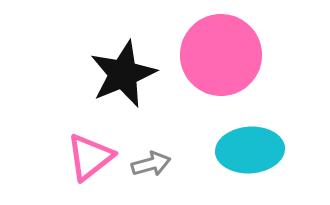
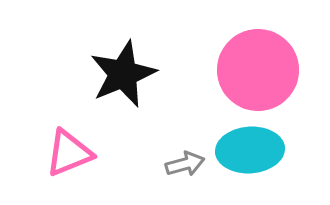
pink circle: moved 37 px right, 15 px down
pink triangle: moved 21 px left, 4 px up; rotated 16 degrees clockwise
gray arrow: moved 34 px right
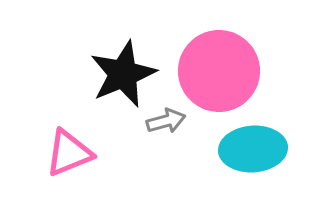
pink circle: moved 39 px left, 1 px down
cyan ellipse: moved 3 px right, 1 px up
gray arrow: moved 19 px left, 43 px up
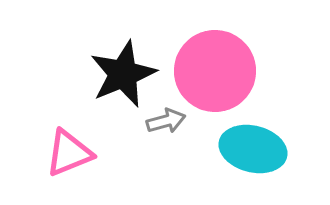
pink circle: moved 4 px left
cyan ellipse: rotated 18 degrees clockwise
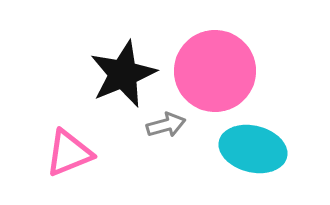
gray arrow: moved 4 px down
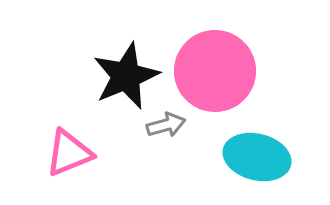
black star: moved 3 px right, 2 px down
cyan ellipse: moved 4 px right, 8 px down
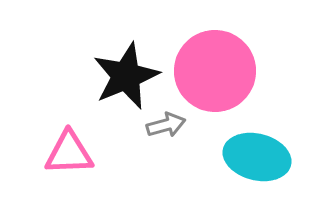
pink triangle: rotated 20 degrees clockwise
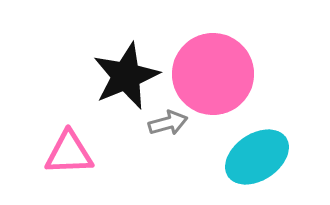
pink circle: moved 2 px left, 3 px down
gray arrow: moved 2 px right, 2 px up
cyan ellipse: rotated 48 degrees counterclockwise
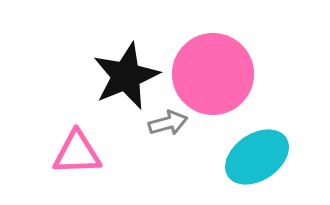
pink triangle: moved 8 px right
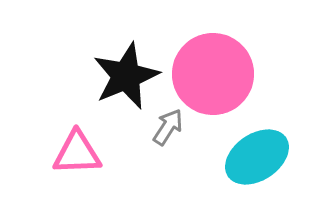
gray arrow: moved 4 px down; rotated 42 degrees counterclockwise
